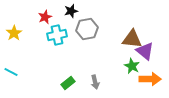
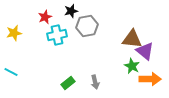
gray hexagon: moved 3 px up
yellow star: rotated 21 degrees clockwise
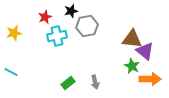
cyan cross: moved 1 px down
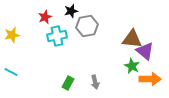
yellow star: moved 2 px left, 2 px down
green rectangle: rotated 24 degrees counterclockwise
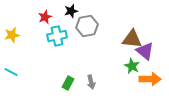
gray arrow: moved 4 px left
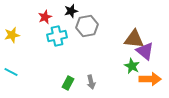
brown triangle: moved 2 px right
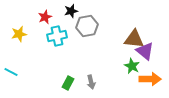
yellow star: moved 7 px right, 1 px up
